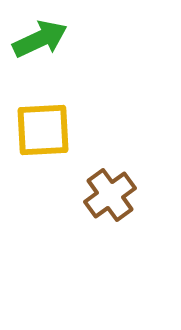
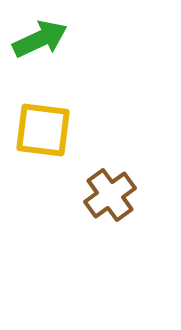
yellow square: rotated 10 degrees clockwise
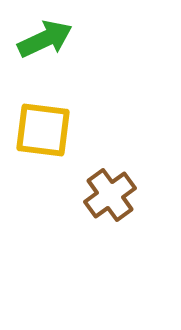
green arrow: moved 5 px right
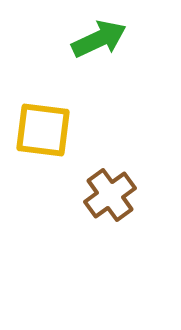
green arrow: moved 54 px right
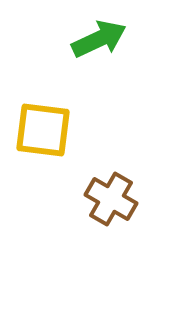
brown cross: moved 1 px right, 4 px down; rotated 24 degrees counterclockwise
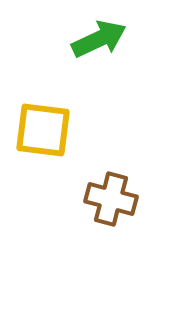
brown cross: rotated 15 degrees counterclockwise
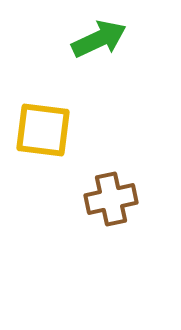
brown cross: rotated 27 degrees counterclockwise
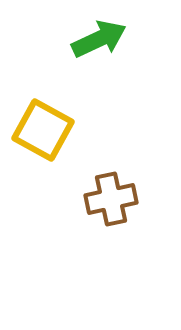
yellow square: rotated 22 degrees clockwise
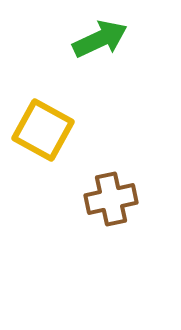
green arrow: moved 1 px right
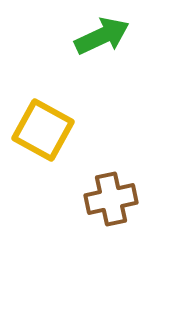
green arrow: moved 2 px right, 3 px up
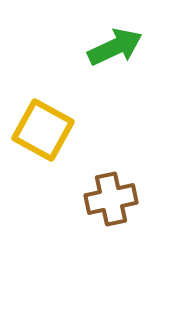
green arrow: moved 13 px right, 11 px down
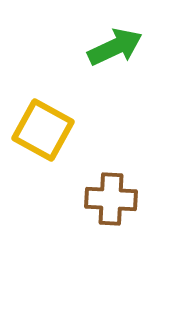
brown cross: rotated 15 degrees clockwise
